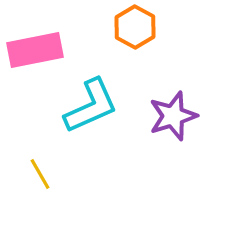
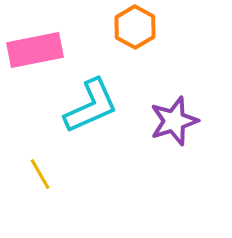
purple star: moved 1 px right, 5 px down
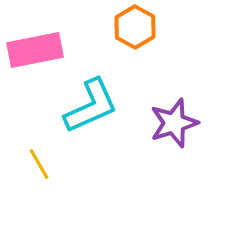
purple star: moved 2 px down
yellow line: moved 1 px left, 10 px up
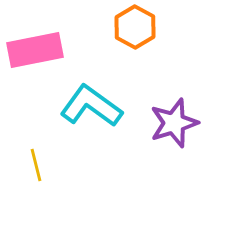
cyan L-shape: rotated 120 degrees counterclockwise
yellow line: moved 3 px left, 1 px down; rotated 16 degrees clockwise
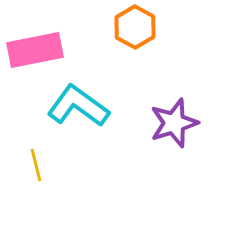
cyan L-shape: moved 13 px left
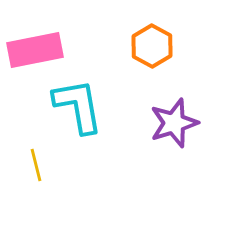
orange hexagon: moved 17 px right, 19 px down
cyan L-shape: rotated 44 degrees clockwise
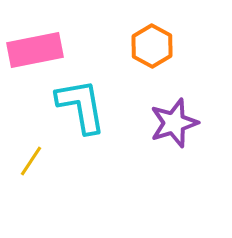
cyan L-shape: moved 3 px right
yellow line: moved 5 px left, 4 px up; rotated 48 degrees clockwise
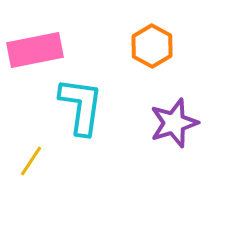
cyan L-shape: rotated 18 degrees clockwise
